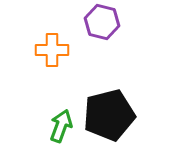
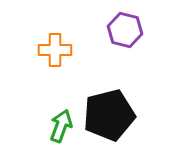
purple hexagon: moved 23 px right, 8 px down
orange cross: moved 3 px right
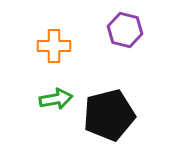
orange cross: moved 1 px left, 4 px up
green arrow: moved 5 px left, 27 px up; rotated 60 degrees clockwise
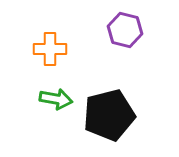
orange cross: moved 4 px left, 3 px down
green arrow: rotated 20 degrees clockwise
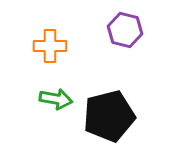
orange cross: moved 3 px up
black pentagon: moved 1 px down
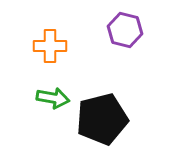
green arrow: moved 3 px left, 1 px up
black pentagon: moved 7 px left, 3 px down
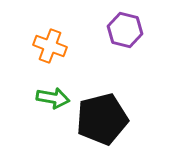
orange cross: rotated 20 degrees clockwise
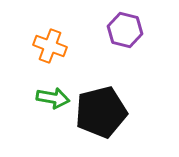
black pentagon: moved 1 px left, 7 px up
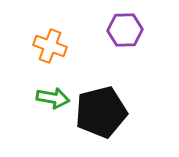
purple hexagon: rotated 16 degrees counterclockwise
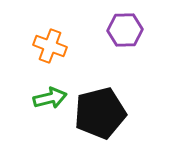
green arrow: moved 3 px left; rotated 24 degrees counterclockwise
black pentagon: moved 1 px left, 1 px down
